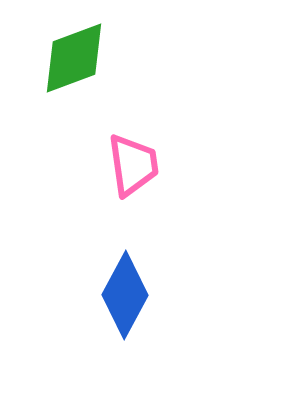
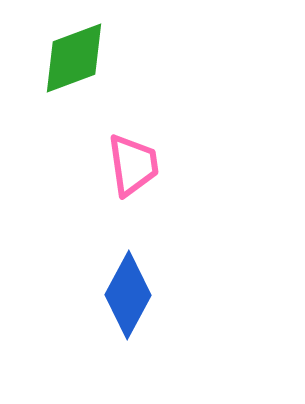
blue diamond: moved 3 px right
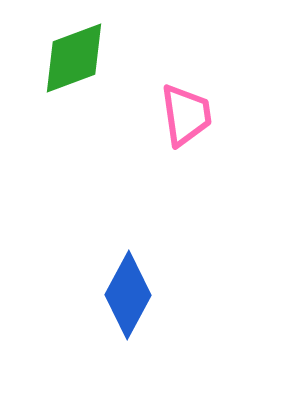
pink trapezoid: moved 53 px right, 50 px up
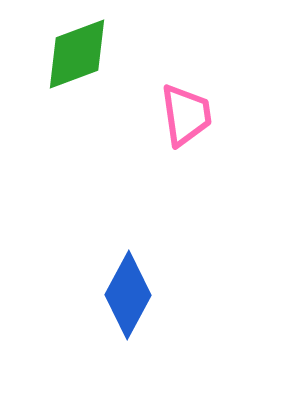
green diamond: moved 3 px right, 4 px up
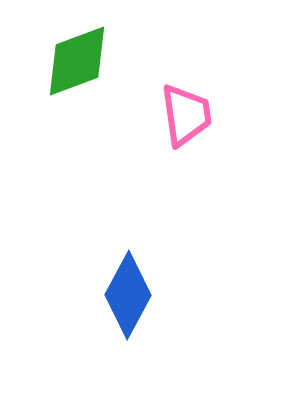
green diamond: moved 7 px down
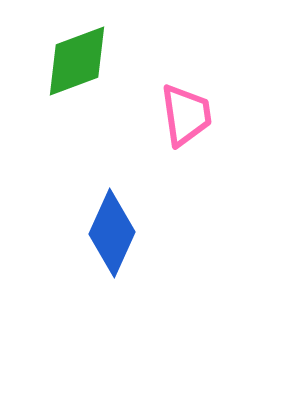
blue diamond: moved 16 px left, 62 px up; rotated 4 degrees counterclockwise
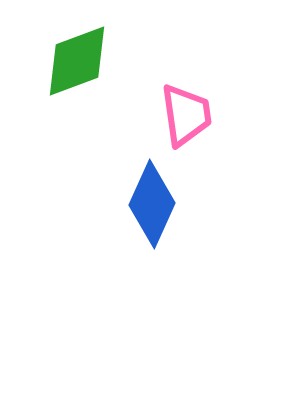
blue diamond: moved 40 px right, 29 px up
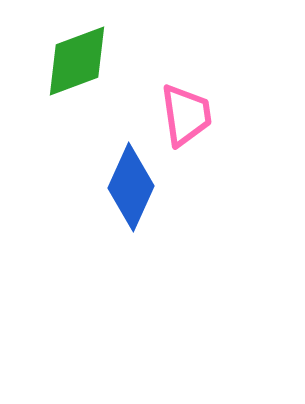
blue diamond: moved 21 px left, 17 px up
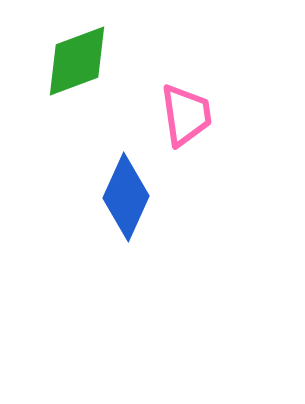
blue diamond: moved 5 px left, 10 px down
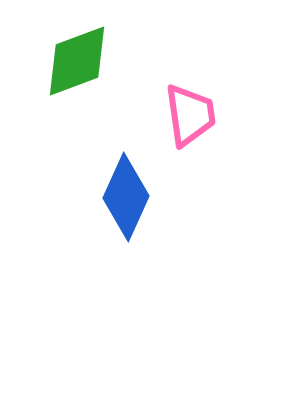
pink trapezoid: moved 4 px right
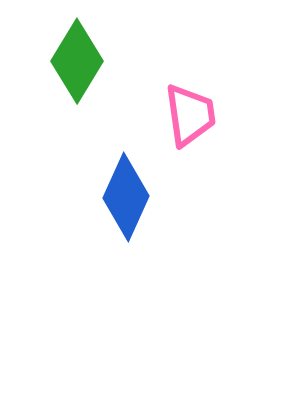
green diamond: rotated 38 degrees counterclockwise
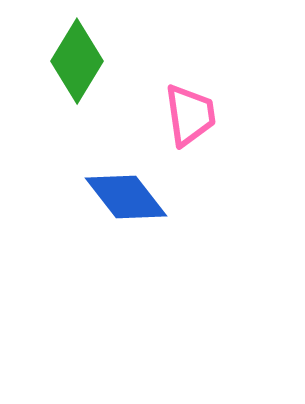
blue diamond: rotated 62 degrees counterclockwise
